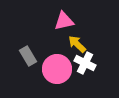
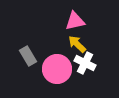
pink triangle: moved 11 px right
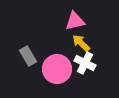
yellow arrow: moved 4 px right, 1 px up
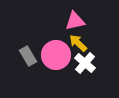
yellow arrow: moved 3 px left
white cross: rotated 15 degrees clockwise
pink circle: moved 1 px left, 14 px up
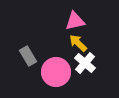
pink circle: moved 17 px down
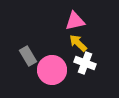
white cross: rotated 20 degrees counterclockwise
pink circle: moved 4 px left, 2 px up
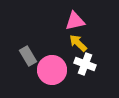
white cross: moved 1 px down
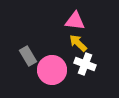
pink triangle: rotated 20 degrees clockwise
